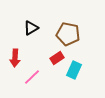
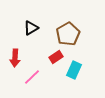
brown pentagon: rotated 30 degrees clockwise
red rectangle: moved 1 px left, 1 px up
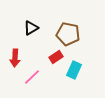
brown pentagon: rotated 30 degrees counterclockwise
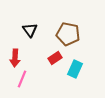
black triangle: moved 1 px left, 2 px down; rotated 35 degrees counterclockwise
red rectangle: moved 1 px left, 1 px down
cyan rectangle: moved 1 px right, 1 px up
pink line: moved 10 px left, 2 px down; rotated 24 degrees counterclockwise
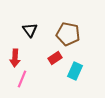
cyan rectangle: moved 2 px down
